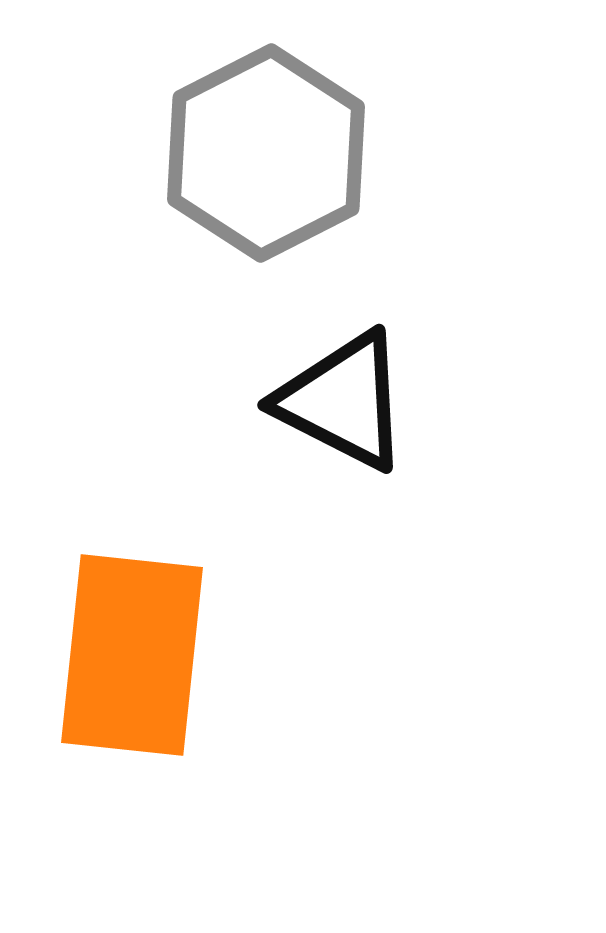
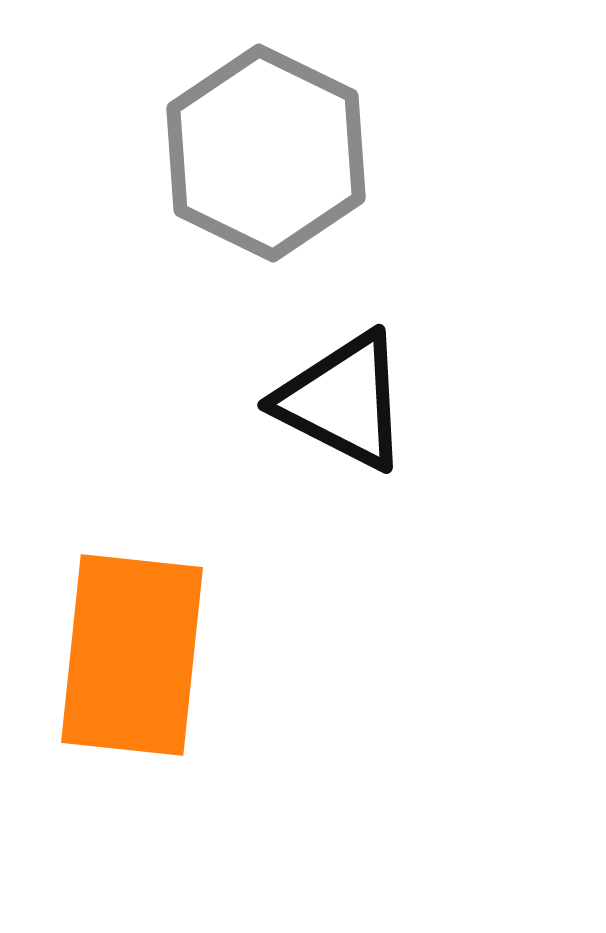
gray hexagon: rotated 7 degrees counterclockwise
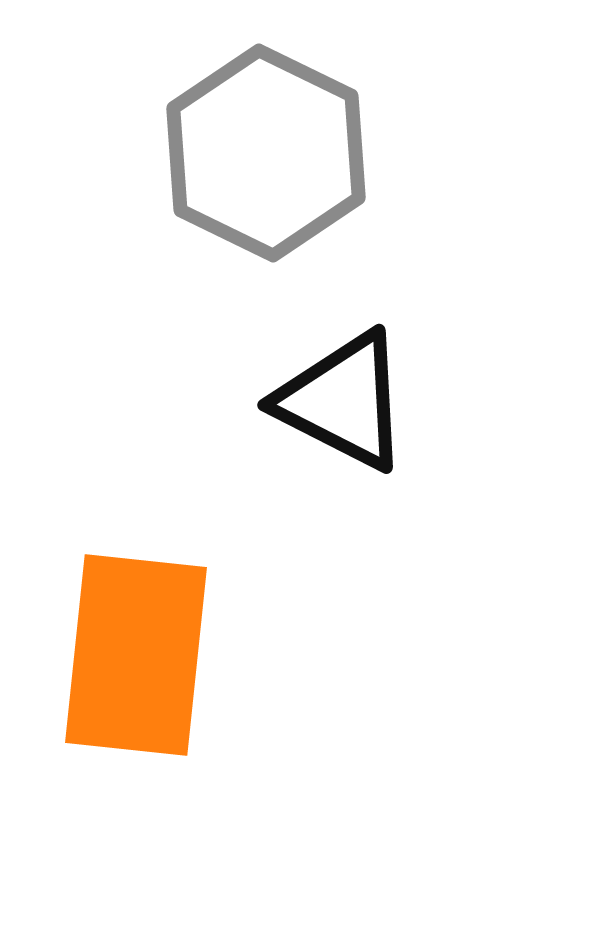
orange rectangle: moved 4 px right
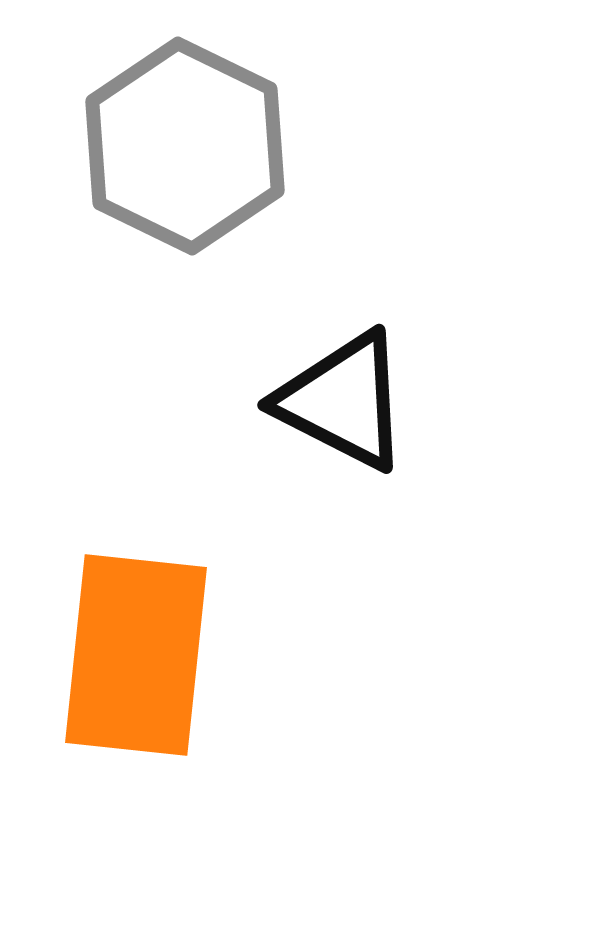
gray hexagon: moved 81 px left, 7 px up
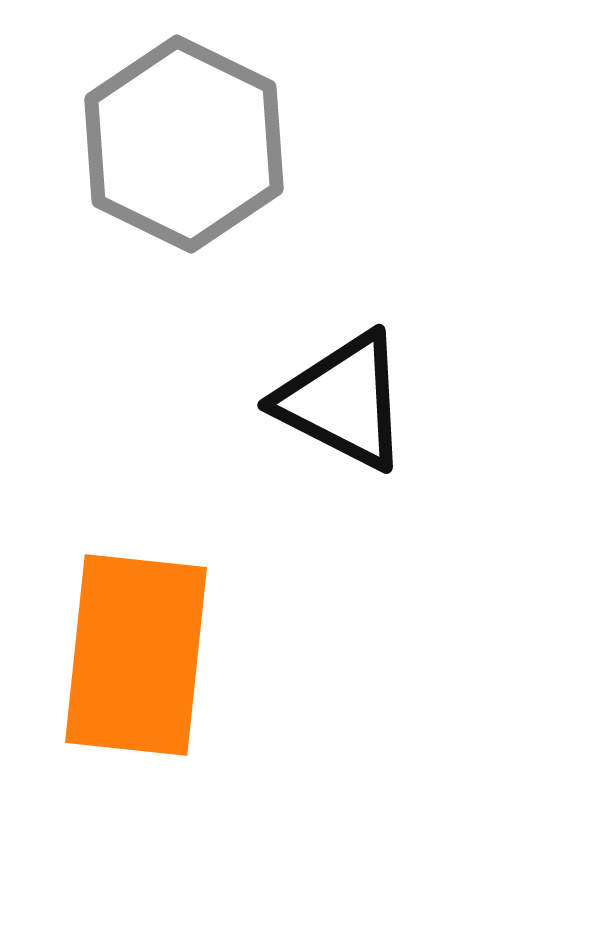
gray hexagon: moved 1 px left, 2 px up
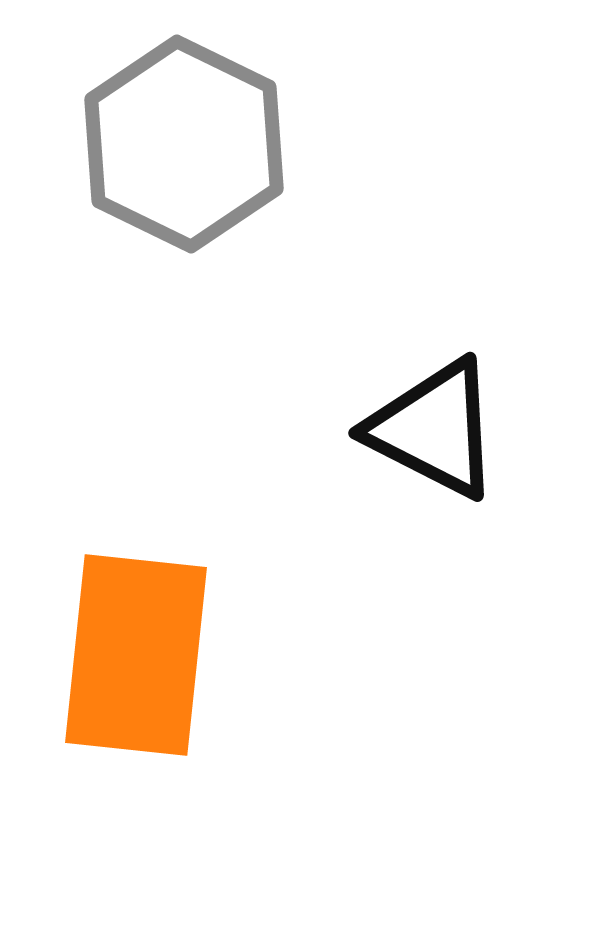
black triangle: moved 91 px right, 28 px down
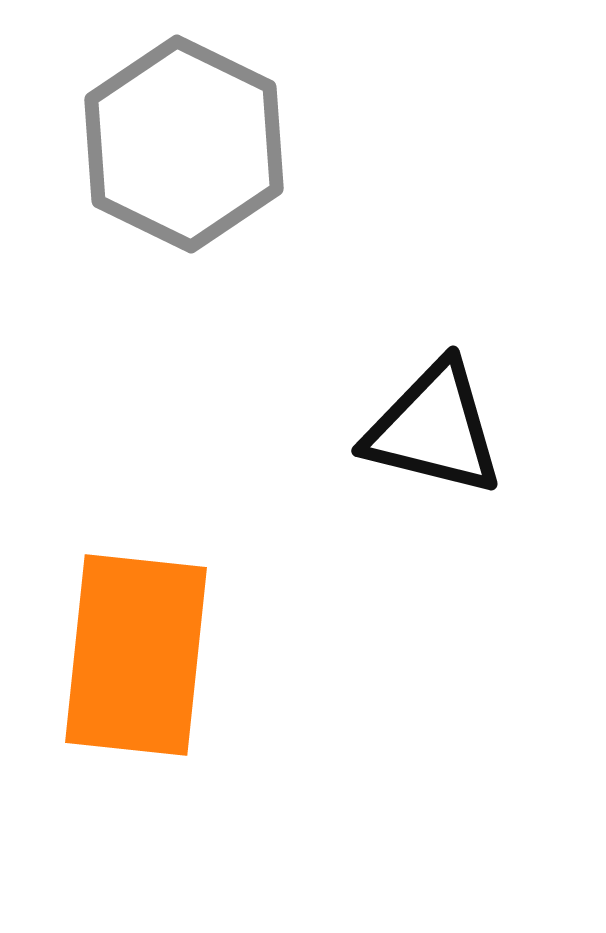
black triangle: rotated 13 degrees counterclockwise
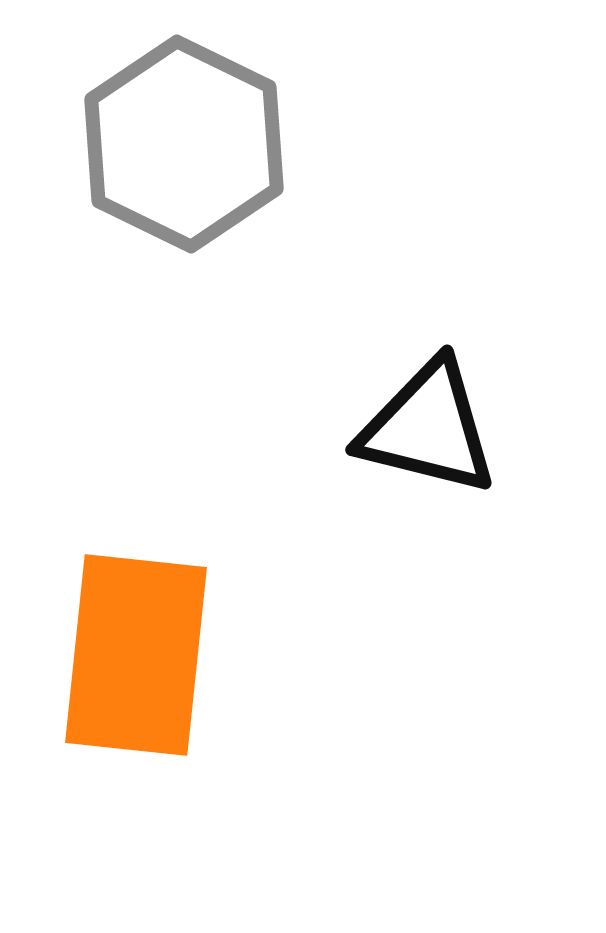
black triangle: moved 6 px left, 1 px up
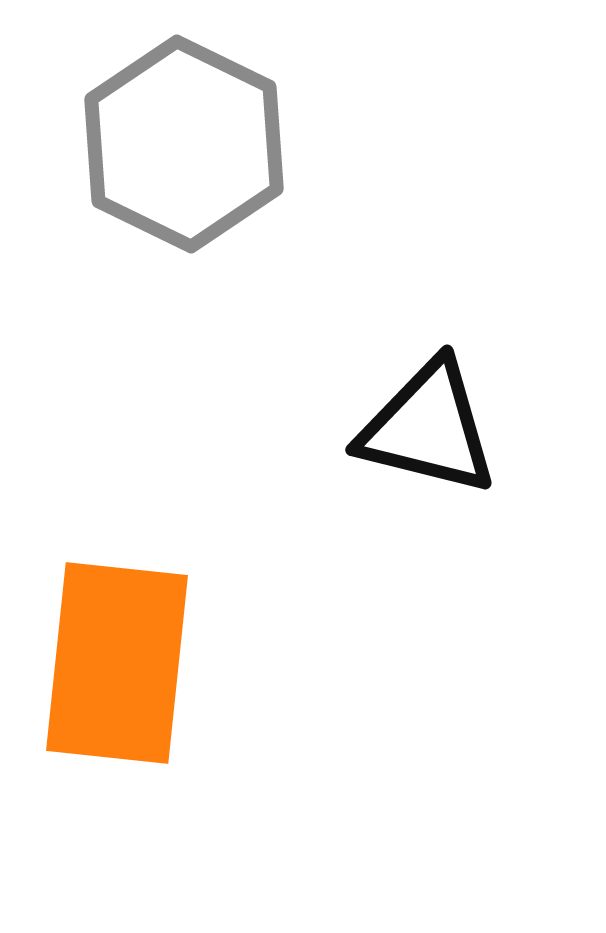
orange rectangle: moved 19 px left, 8 px down
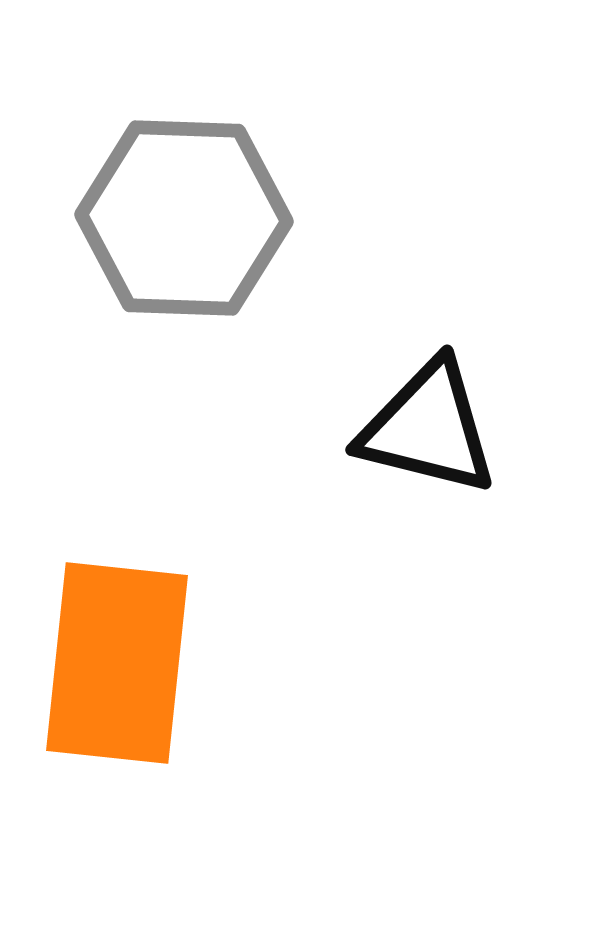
gray hexagon: moved 74 px down; rotated 24 degrees counterclockwise
